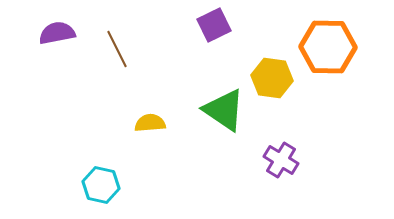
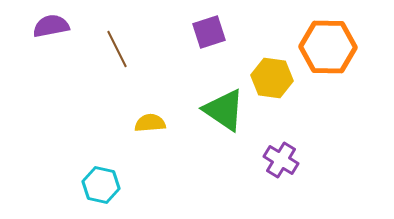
purple square: moved 5 px left, 7 px down; rotated 8 degrees clockwise
purple semicircle: moved 6 px left, 7 px up
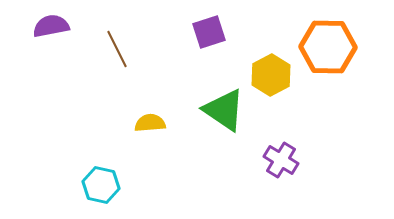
yellow hexagon: moved 1 px left, 3 px up; rotated 24 degrees clockwise
